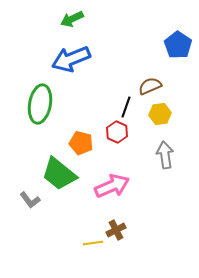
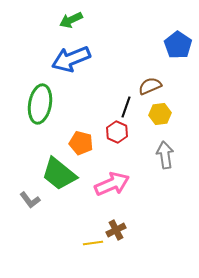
green arrow: moved 1 px left, 1 px down
pink arrow: moved 2 px up
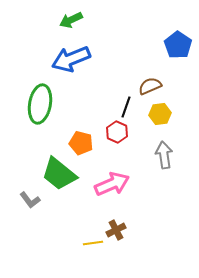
gray arrow: moved 1 px left
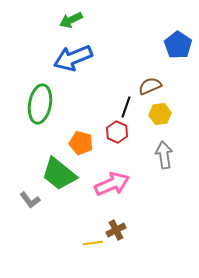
blue arrow: moved 2 px right, 1 px up
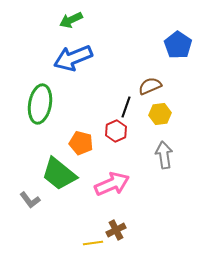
red hexagon: moved 1 px left, 1 px up; rotated 10 degrees clockwise
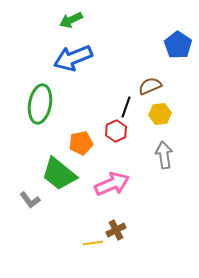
orange pentagon: rotated 25 degrees counterclockwise
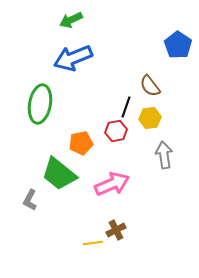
brown semicircle: rotated 105 degrees counterclockwise
yellow hexagon: moved 10 px left, 4 px down
red hexagon: rotated 15 degrees clockwise
gray L-shape: rotated 65 degrees clockwise
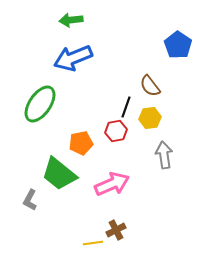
green arrow: rotated 20 degrees clockwise
green ellipse: rotated 24 degrees clockwise
